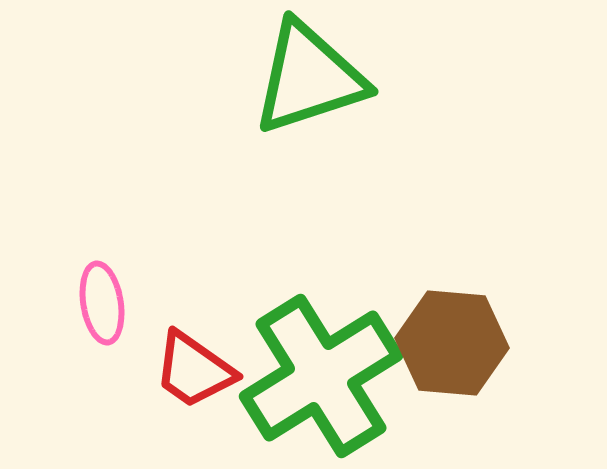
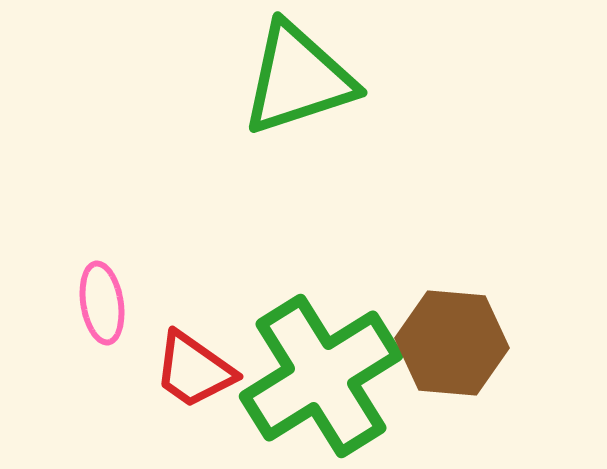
green triangle: moved 11 px left, 1 px down
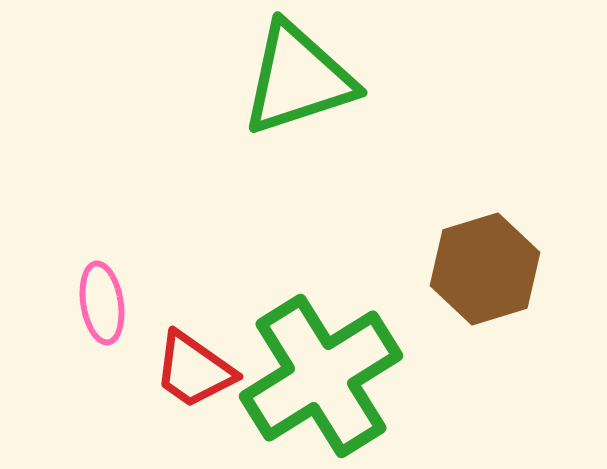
brown hexagon: moved 33 px right, 74 px up; rotated 22 degrees counterclockwise
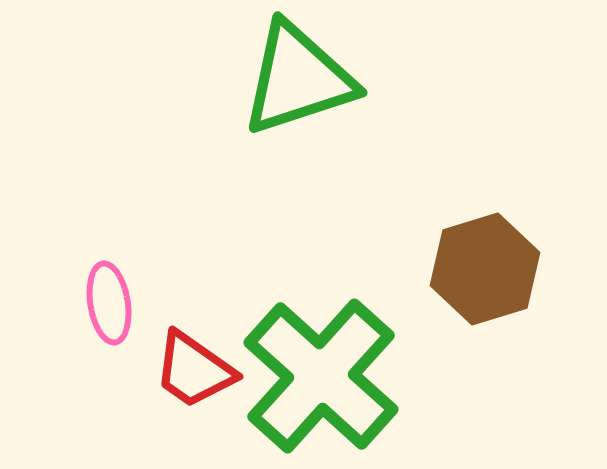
pink ellipse: moved 7 px right
green cross: rotated 16 degrees counterclockwise
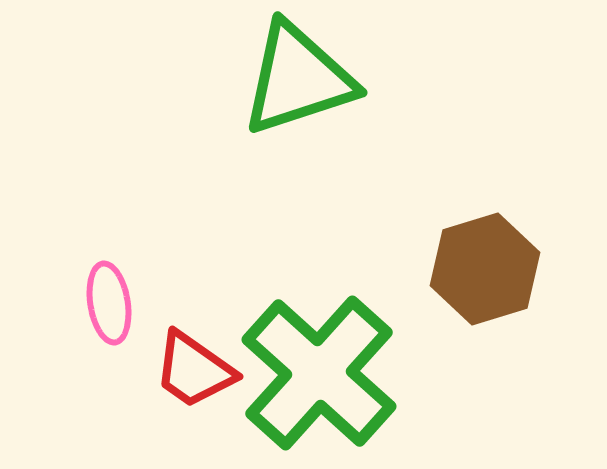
green cross: moved 2 px left, 3 px up
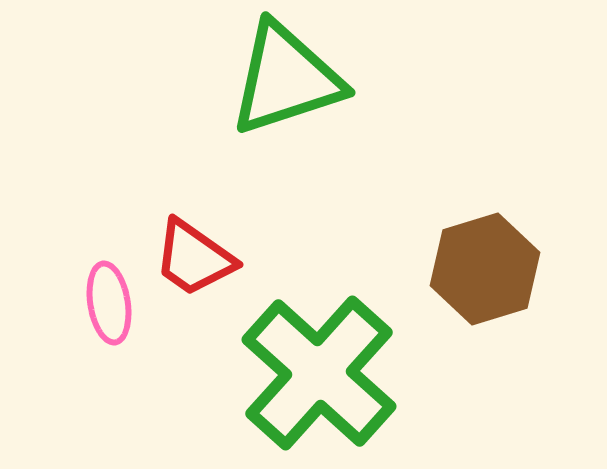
green triangle: moved 12 px left
red trapezoid: moved 112 px up
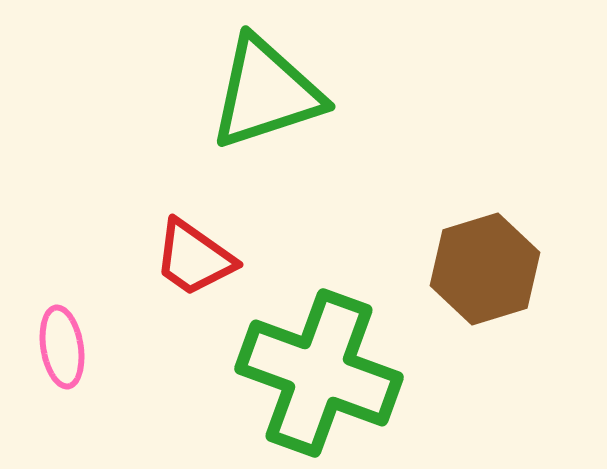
green triangle: moved 20 px left, 14 px down
pink ellipse: moved 47 px left, 44 px down
green cross: rotated 22 degrees counterclockwise
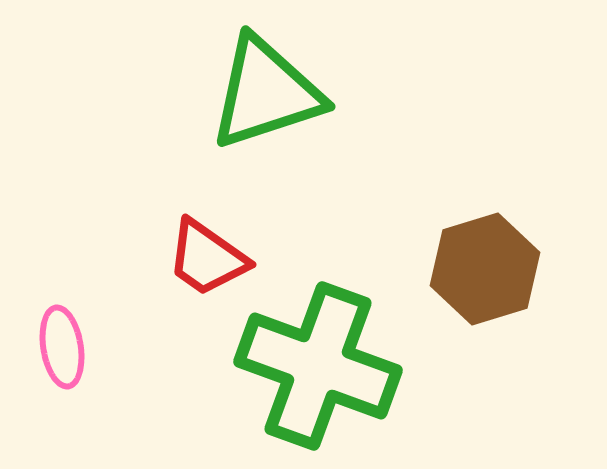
red trapezoid: moved 13 px right
green cross: moved 1 px left, 7 px up
